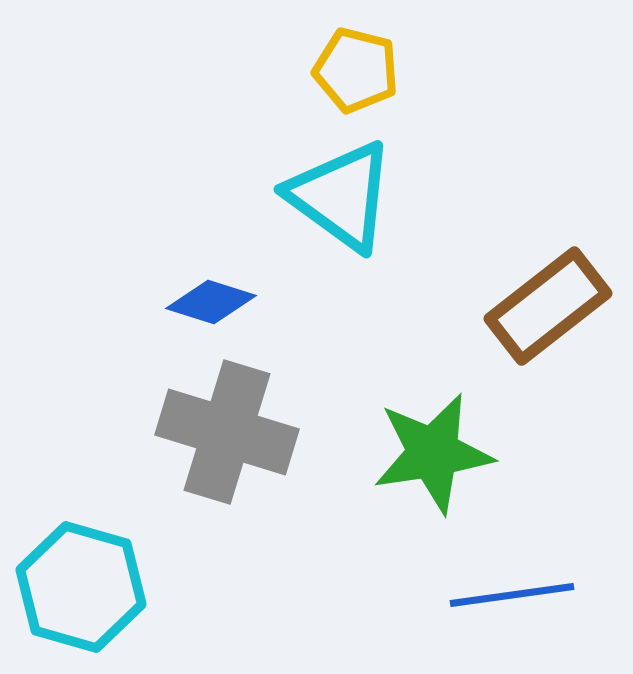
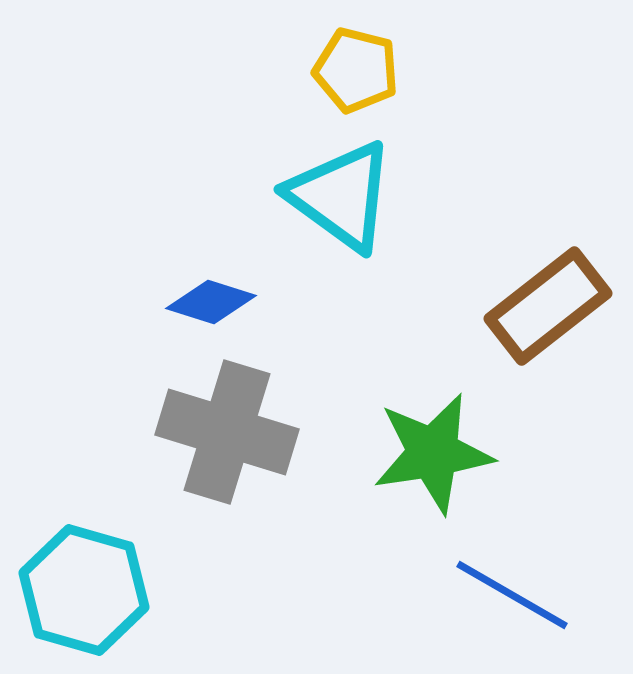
cyan hexagon: moved 3 px right, 3 px down
blue line: rotated 38 degrees clockwise
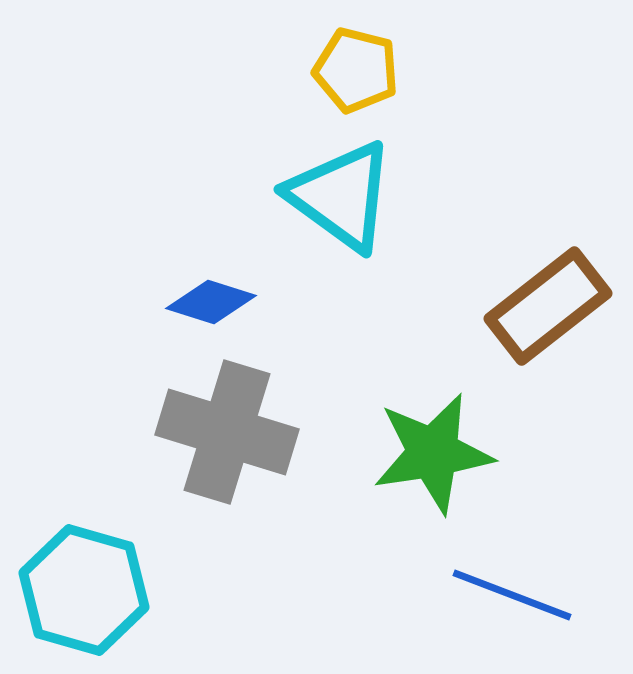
blue line: rotated 9 degrees counterclockwise
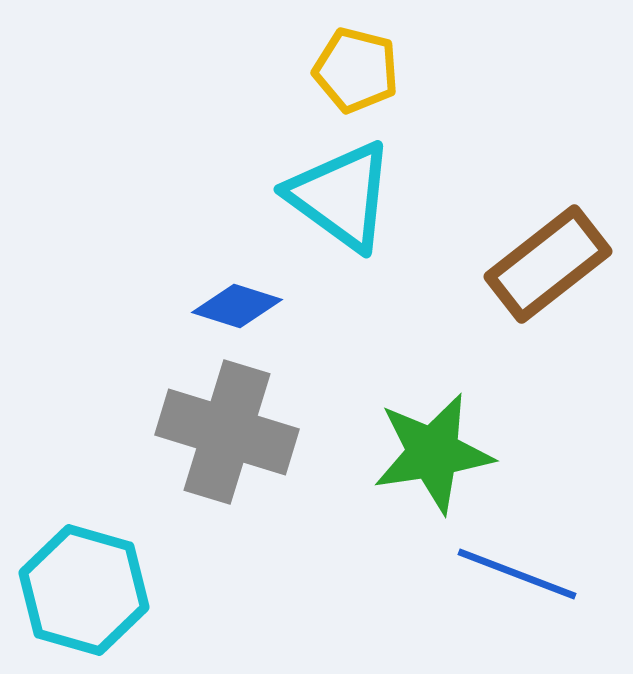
blue diamond: moved 26 px right, 4 px down
brown rectangle: moved 42 px up
blue line: moved 5 px right, 21 px up
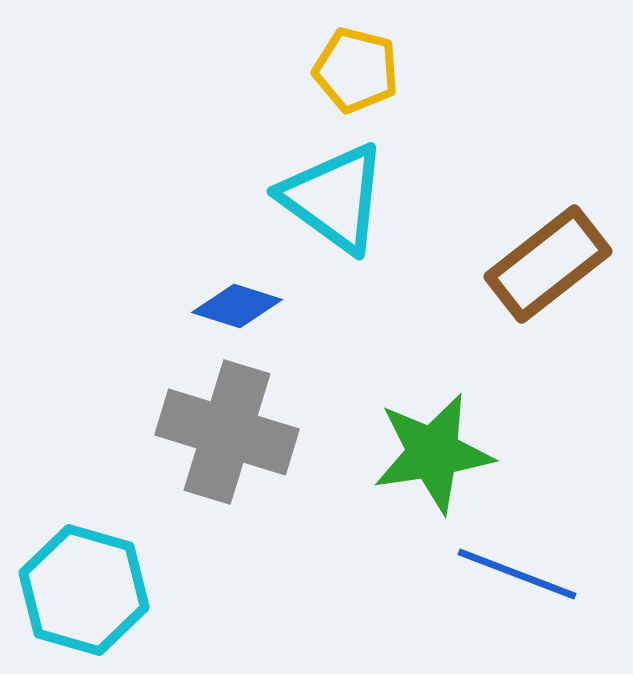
cyan triangle: moved 7 px left, 2 px down
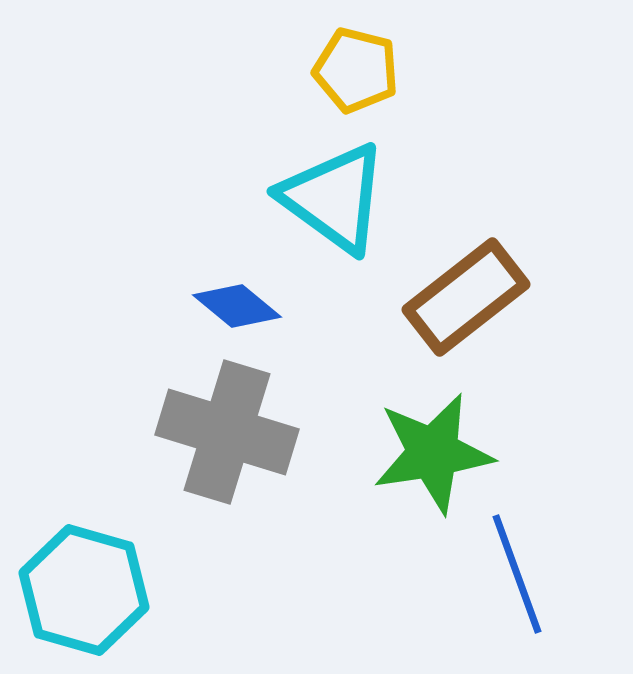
brown rectangle: moved 82 px left, 33 px down
blue diamond: rotated 22 degrees clockwise
blue line: rotated 49 degrees clockwise
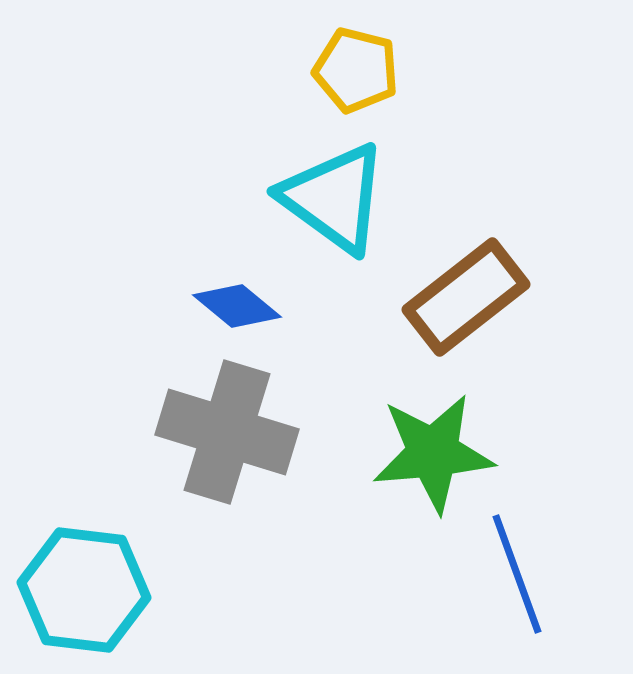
green star: rotated 4 degrees clockwise
cyan hexagon: rotated 9 degrees counterclockwise
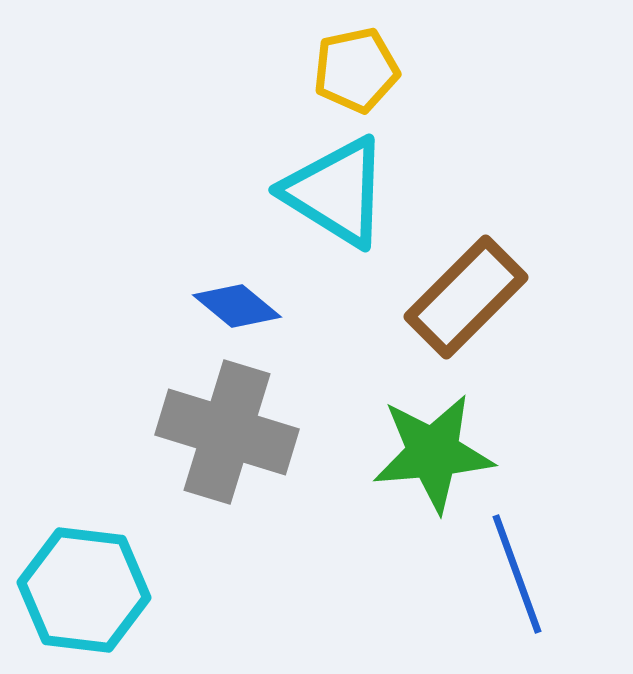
yellow pentagon: rotated 26 degrees counterclockwise
cyan triangle: moved 2 px right, 6 px up; rotated 4 degrees counterclockwise
brown rectangle: rotated 7 degrees counterclockwise
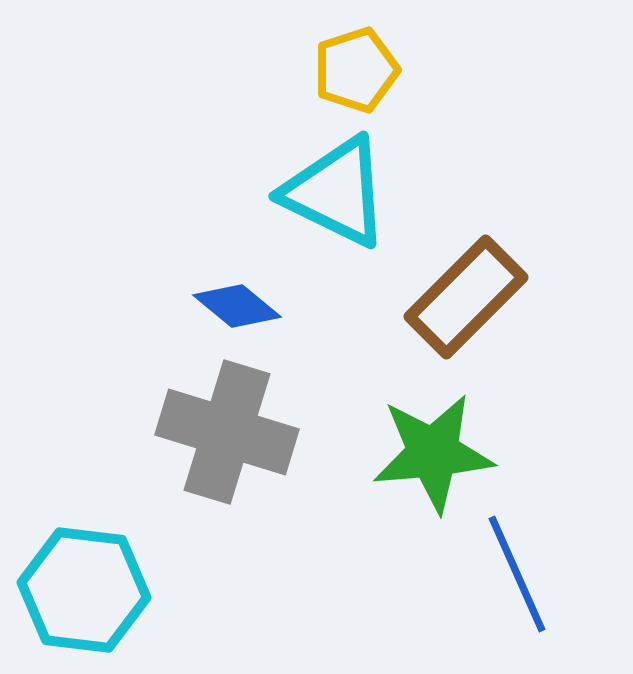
yellow pentagon: rotated 6 degrees counterclockwise
cyan triangle: rotated 6 degrees counterclockwise
blue line: rotated 4 degrees counterclockwise
